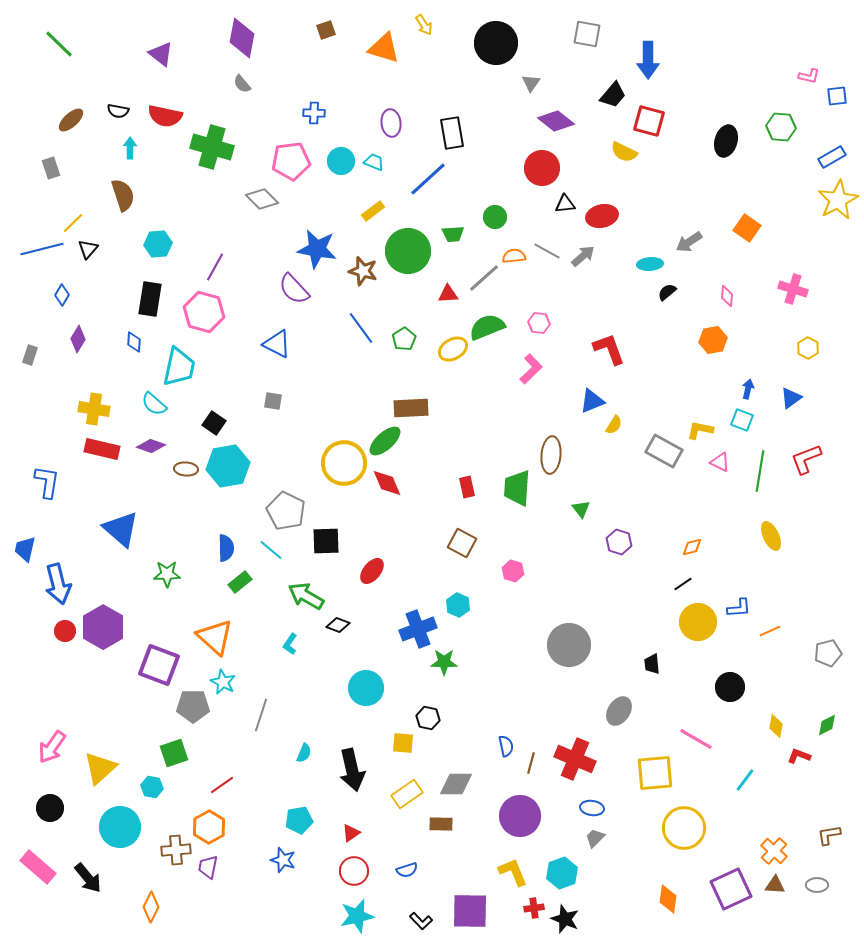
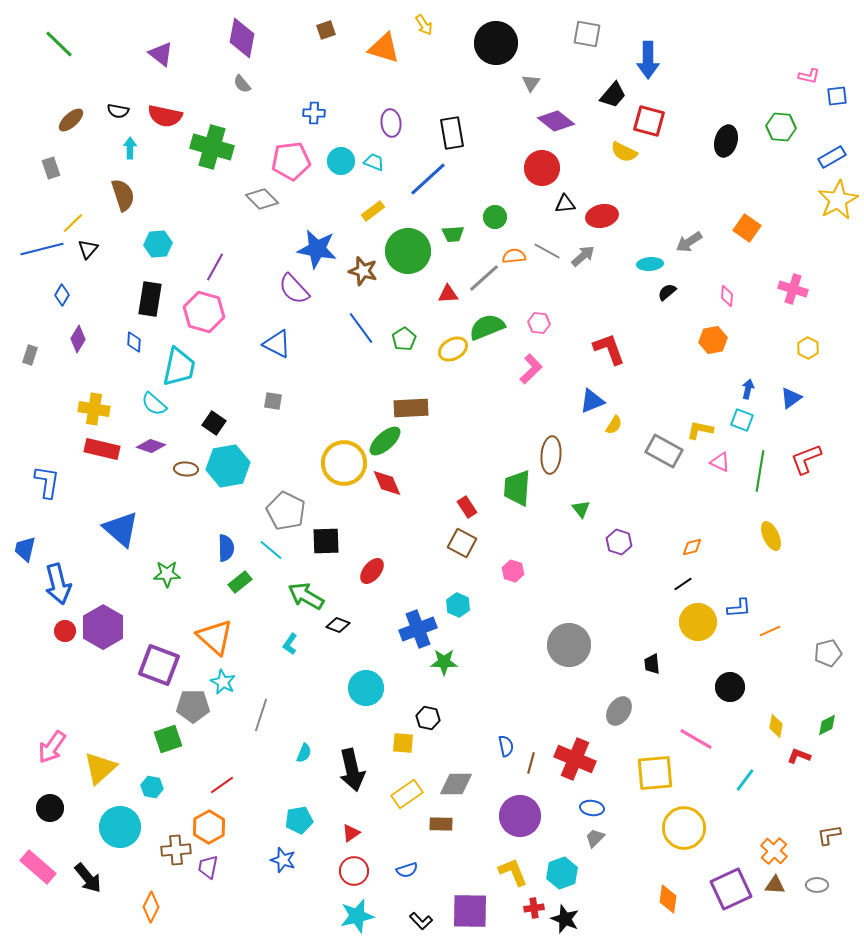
red rectangle at (467, 487): moved 20 px down; rotated 20 degrees counterclockwise
green square at (174, 753): moved 6 px left, 14 px up
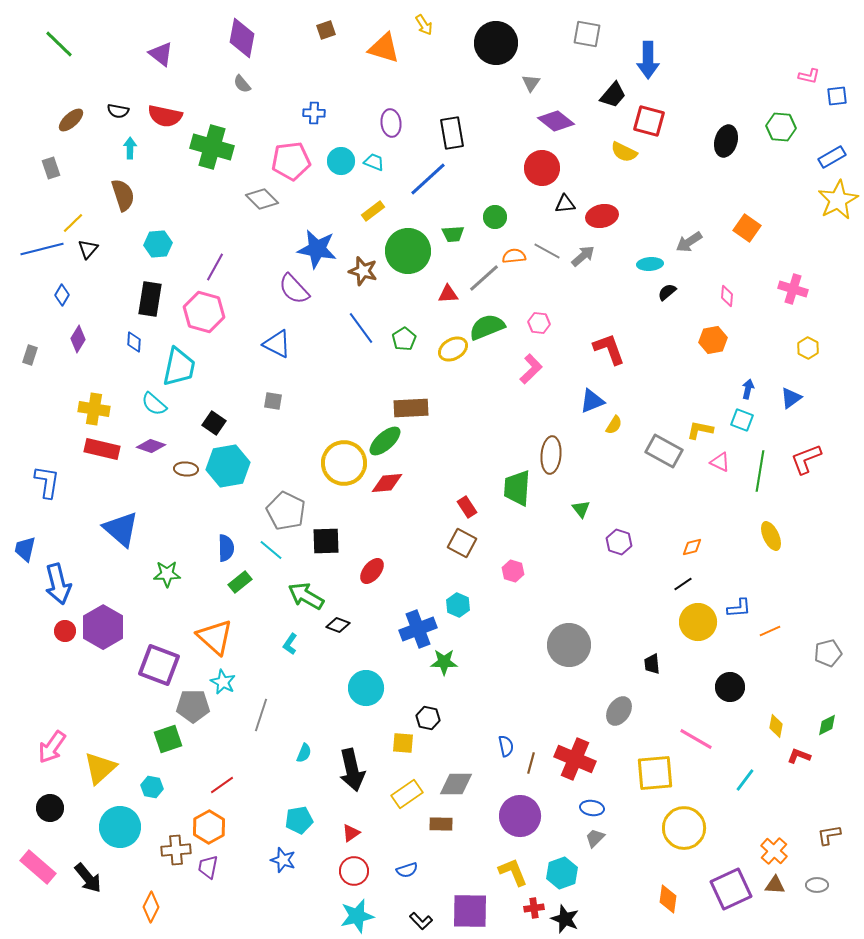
red diamond at (387, 483): rotated 72 degrees counterclockwise
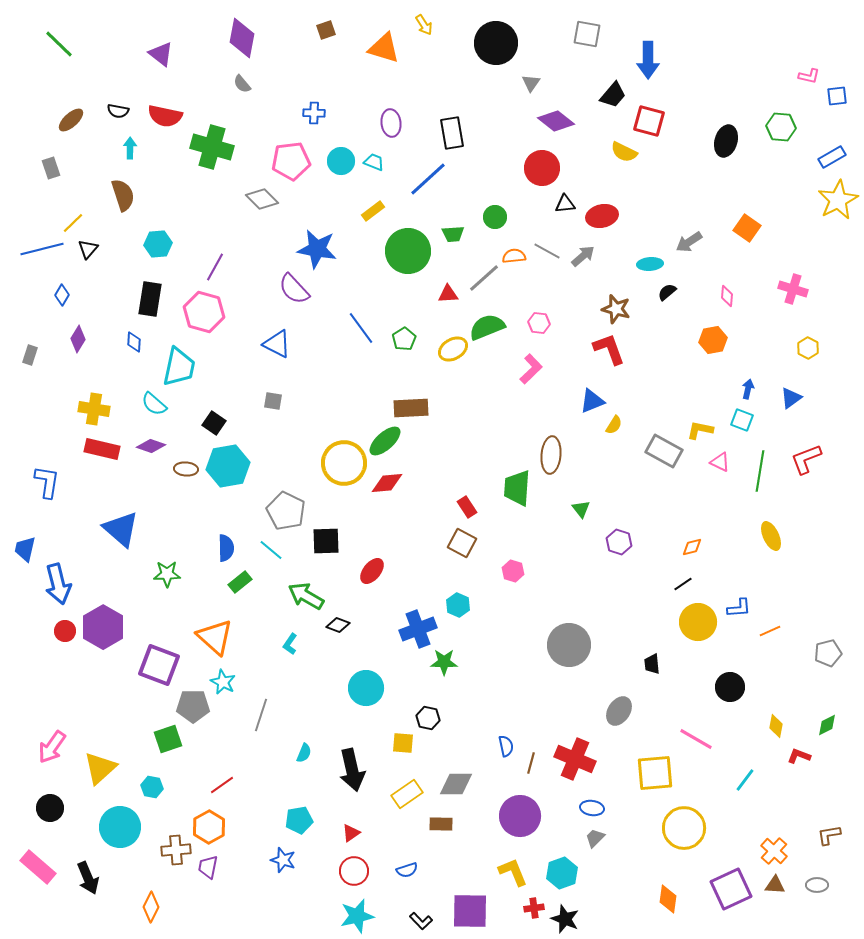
brown star at (363, 271): moved 253 px right, 38 px down
black arrow at (88, 878): rotated 16 degrees clockwise
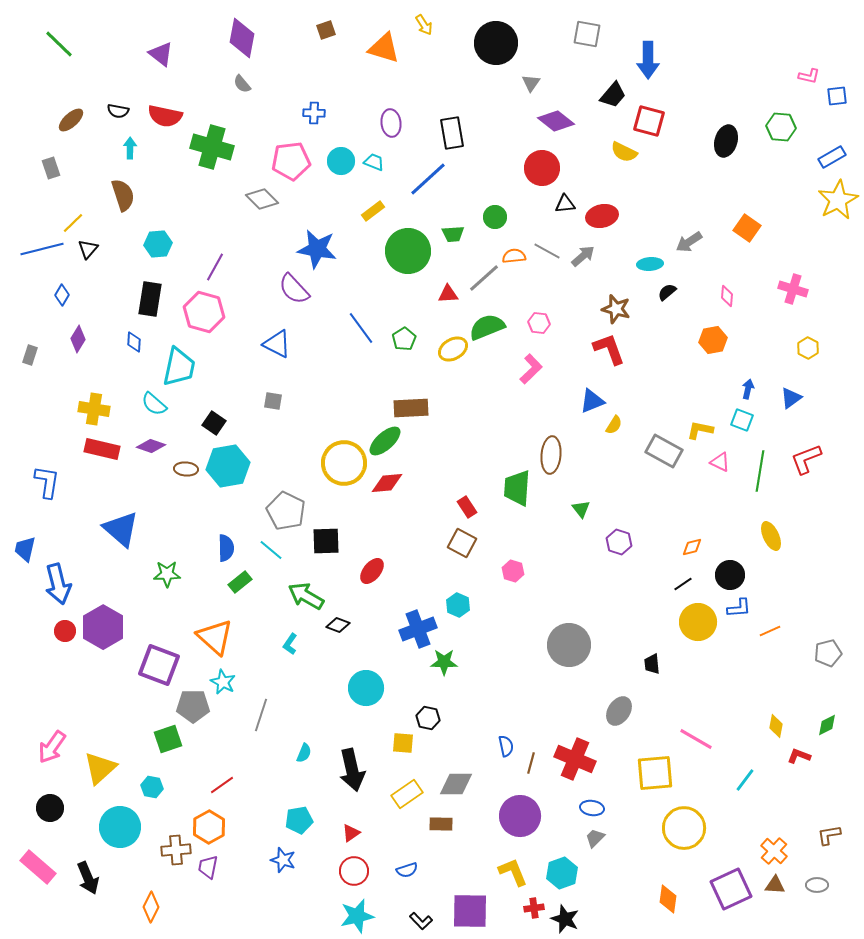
black circle at (730, 687): moved 112 px up
